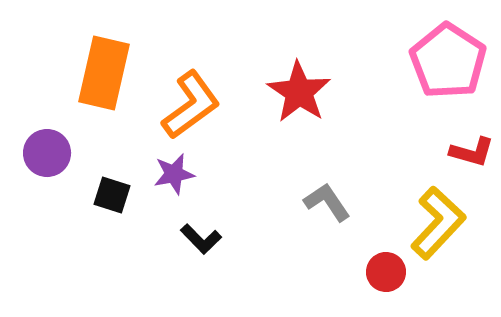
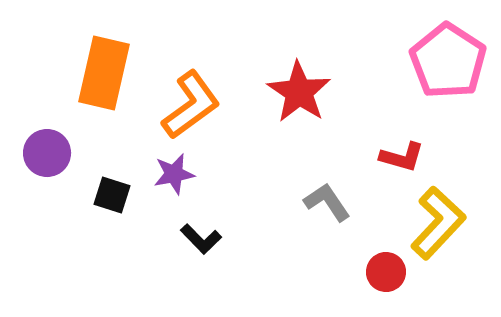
red L-shape: moved 70 px left, 5 px down
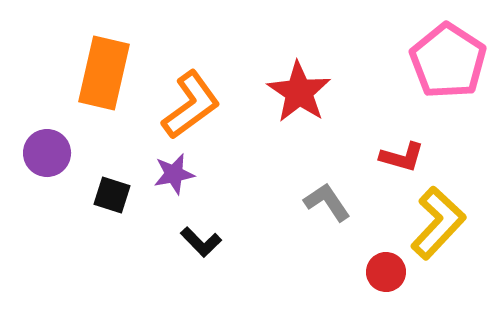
black L-shape: moved 3 px down
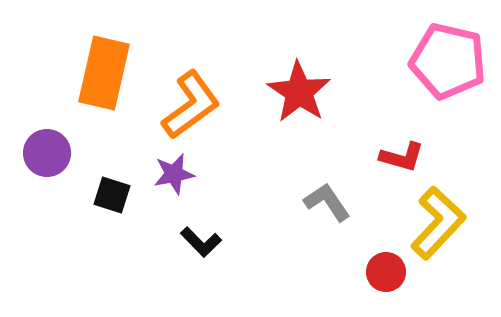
pink pentagon: rotated 20 degrees counterclockwise
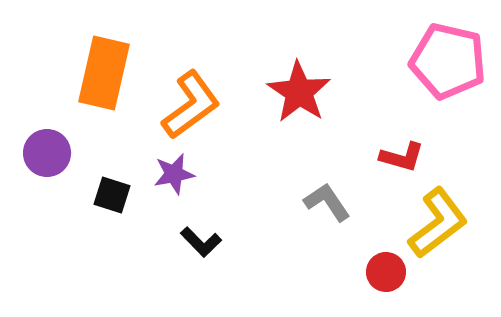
yellow L-shape: rotated 10 degrees clockwise
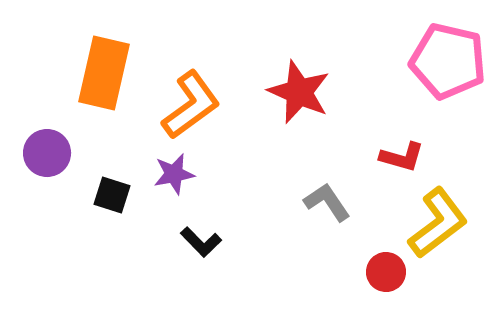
red star: rotated 10 degrees counterclockwise
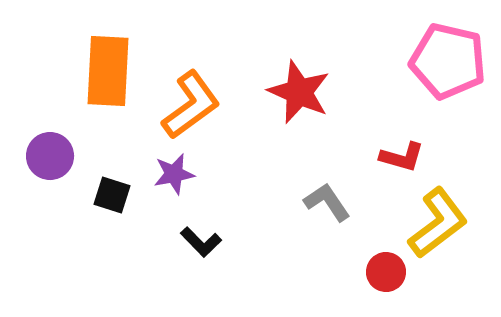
orange rectangle: moved 4 px right, 2 px up; rotated 10 degrees counterclockwise
purple circle: moved 3 px right, 3 px down
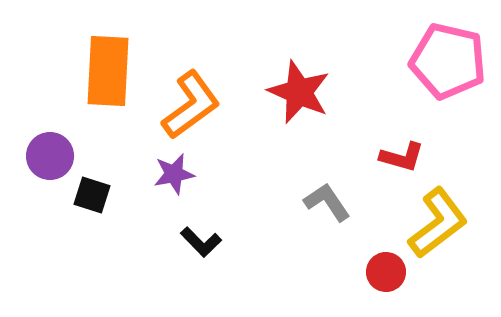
black square: moved 20 px left
